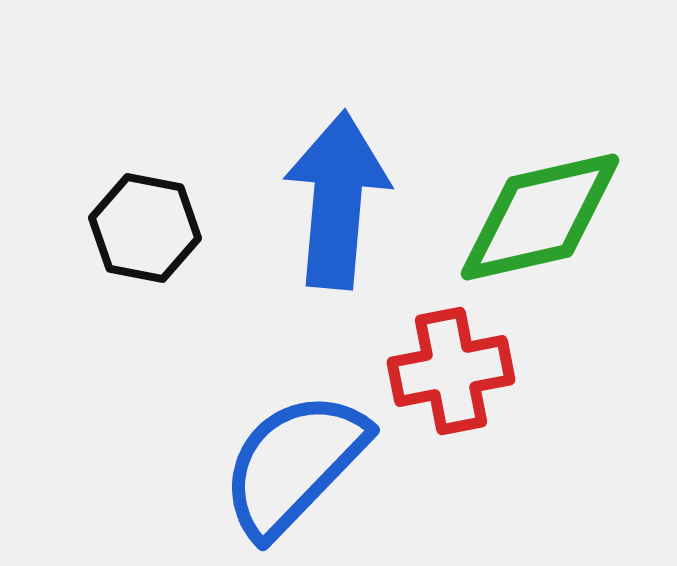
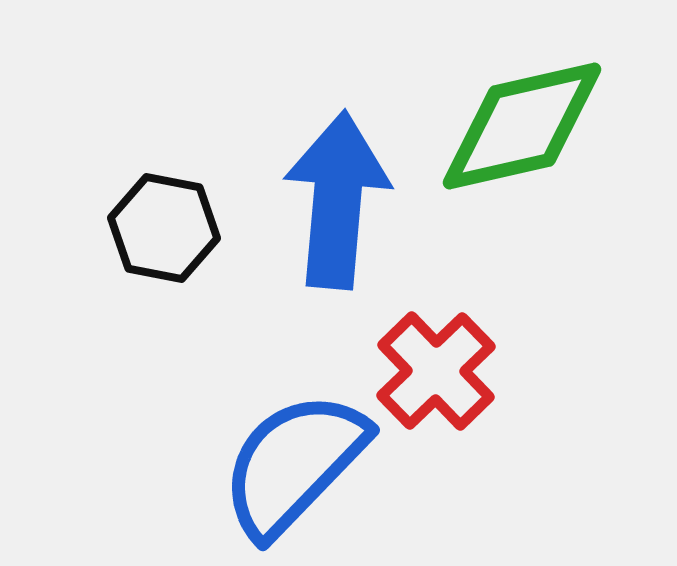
green diamond: moved 18 px left, 91 px up
black hexagon: moved 19 px right
red cross: moved 15 px left; rotated 33 degrees counterclockwise
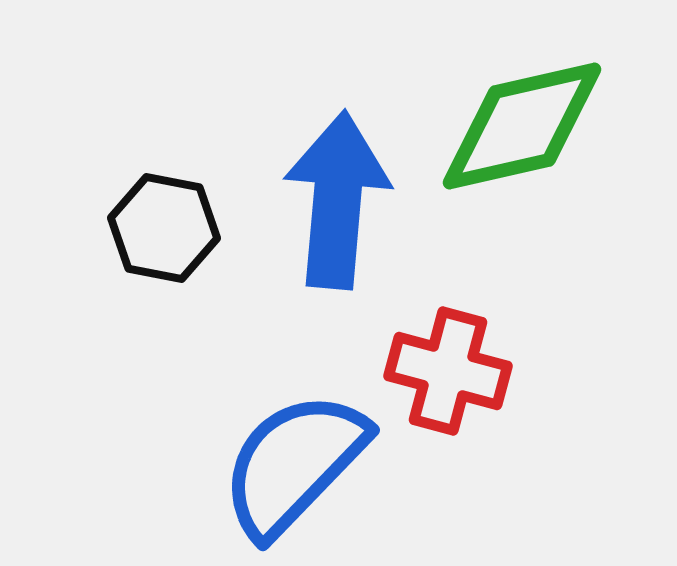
red cross: moved 12 px right; rotated 31 degrees counterclockwise
